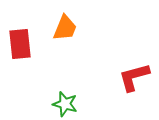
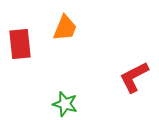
red L-shape: rotated 12 degrees counterclockwise
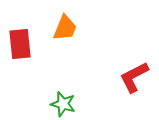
green star: moved 2 px left
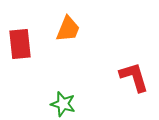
orange trapezoid: moved 3 px right, 1 px down
red L-shape: rotated 100 degrees clockwise
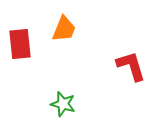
orange trapezoid: moved 4 px left
red L-shape: moved 3 px left, 11 px up
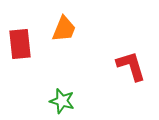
green star: moved 1 px left, 3 px up
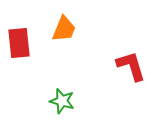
red rectangle: moved 1 px left, 1 px up
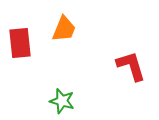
red rectangle: moved 1 px right
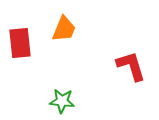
green star: rotated 10 degrees counterclockwise
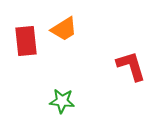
orange trapezoid: rotated 36 degrees clockwise
red rectangle: moved 6 px right, 2 px up
